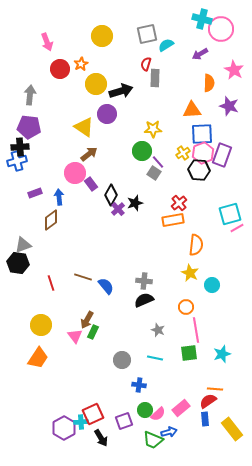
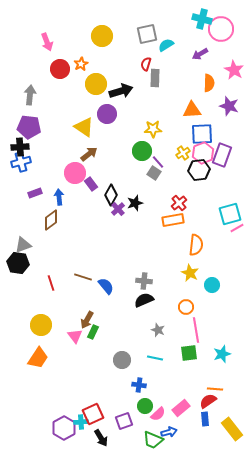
blue cross at (17, 161): moved 4 px right, 1 px down
black hexagon at (199, 170): rotated 10 degrees counterclockwise
green circle at (145, 410): moved 4 px up
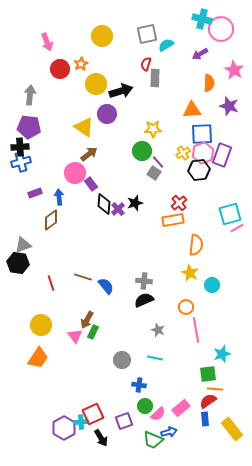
black diamond at (111, 195): moved 7 px left, 9 px down; rotated 25 degrees counterclockwise
green square at (189, 353): moved 19 px right, 21 px down
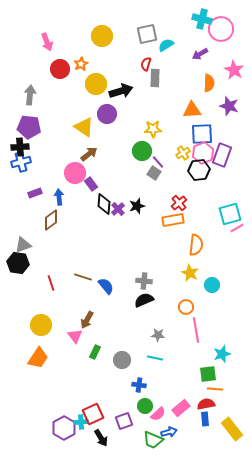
black star at (135, 203): moved 2 px right, 3 px down
gray star at (158, 330): moved 5 px down; rotated 16 degrees counterclockwise
green rectangle at (93, 332): moved 2 px right, 20 px down
red semicircle at (208, 401): moved 2 px left, 3 px down; rotated 24 degrees clockwise
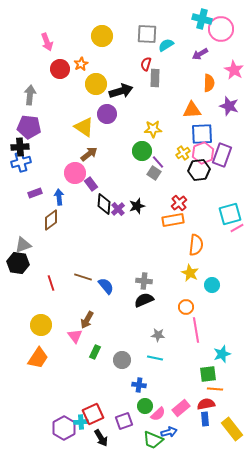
gray square at (147, 34): rotated 15 degrees clockwise
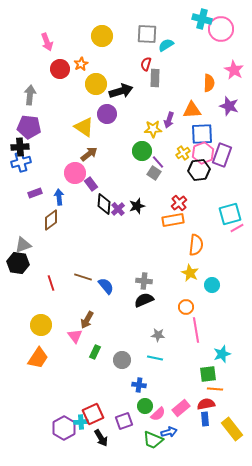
purple arrow at (200, 54): moved 31 px left, 66 px down; rotated 42 degrees counterclockwise
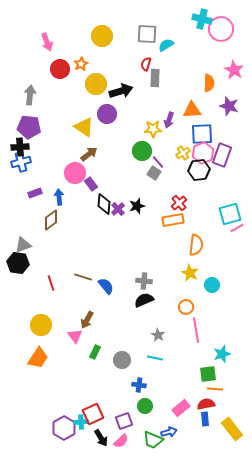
gray star at (158, 335): rotated 24 degrees clockwise
pink semicircle at (158, 414): moved 37 px left, 27 px down
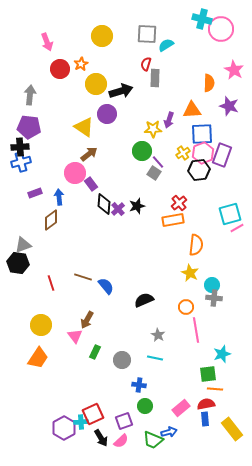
gray cross at (144, 281): moved 70 px right, 17 px down
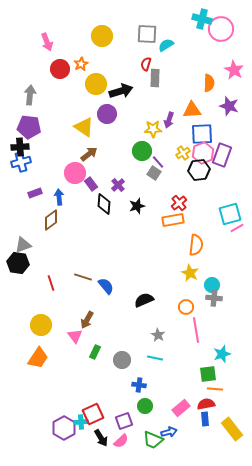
purple cross at (118, 209): moved 24 px up
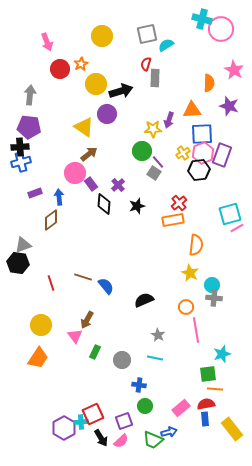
gray square at (147, 34): rotated 15 degrees counterclockwise
